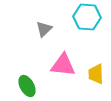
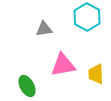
cyan hexagon: rotated 24 degrees clockwise
gray triangle: rotated 36 degrees clockwise
pink triangle: rotated 16 degrees counterclockwise
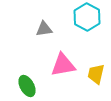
yellow trapezoid: rotated 15 degrees clockwise
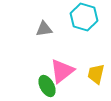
cyan hexagon: moved 3 px left; rotated 12 degrees counterclockwise
pink triangle: moved 1 px left, 6 px down; rotated 28 degrees counterclockwise
green ellipse: moved 20 px right
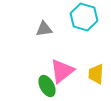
yellow trapezoid: rotated 10 degrees counterclockwise
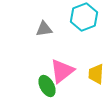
cyan hexagon: rotated 24 degrees clockwise
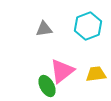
cyan hexagon: moved 4 px right, 9 px down
yellow trapezoid: rotated 80 degrees clockwise
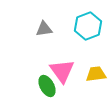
pink triangle: rotated 28 degrees counterclockwise
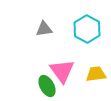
cyan hexagon: moved 1 px left, 3 px down; rotated 12 degrees counterclockwise
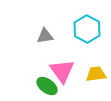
gray triangle: moved 1 px right, 7 px down
green ellipse: rotated 25 degrees counterclockwise
